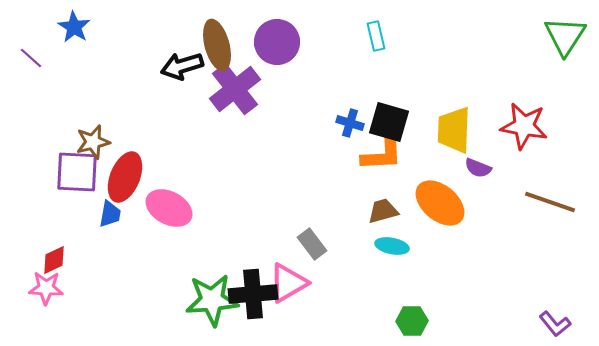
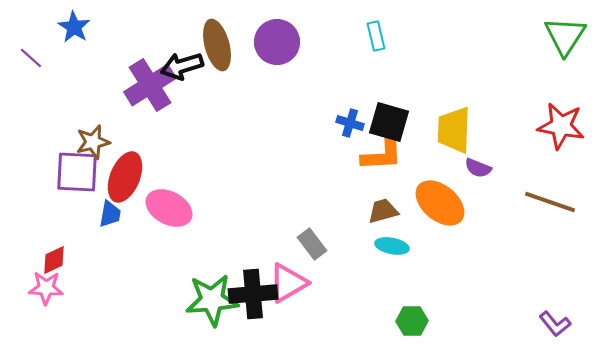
purple cross: moved 85 px left, 4 px up; rotated 6 degrees clockwise
red star: moved 37 px right
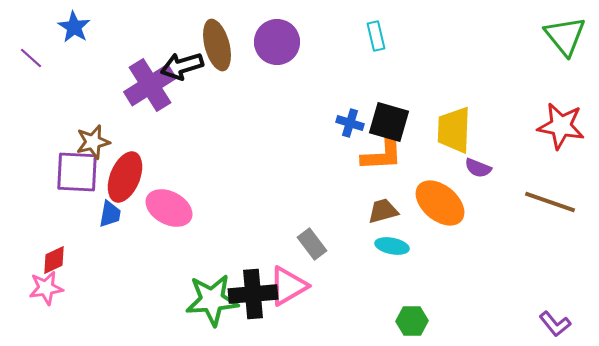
green triangle: rotated 12 degrees counterclockwise
pink triangle: moved 3 px down
pink star: rotated 12 degrees counterclockwise
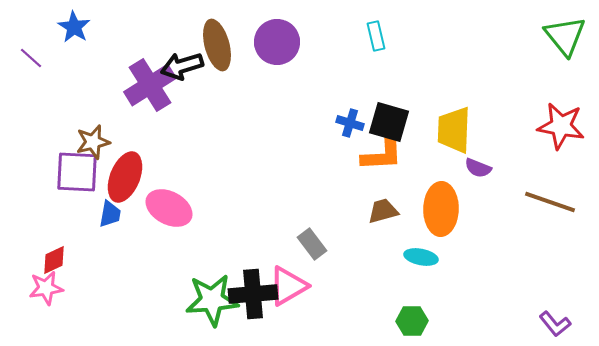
orange ellipse: moved 1 px right, 6 px down; rotated 51 degrees clockwise
cyan ellipse: moved 29 px right, 11 px down
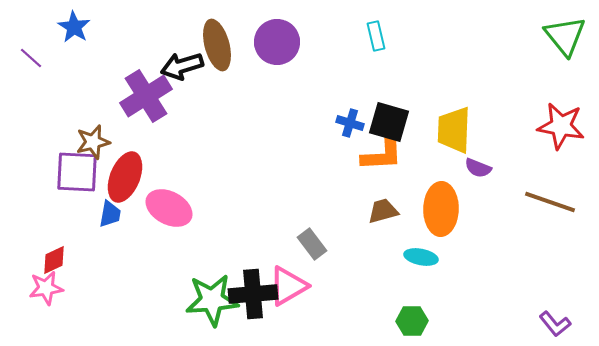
purple cross: moved 4 px left, 11 px down
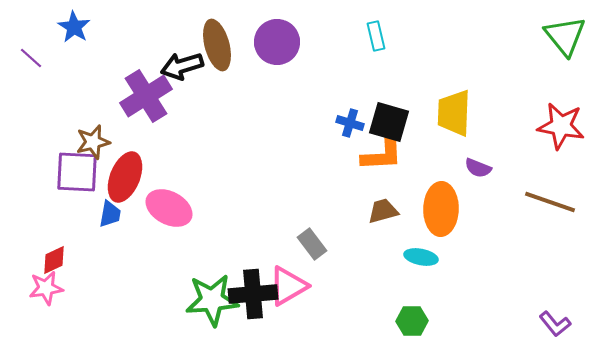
yellow trapezoid: moved 17 px up
